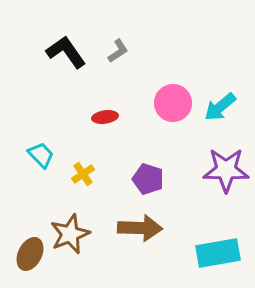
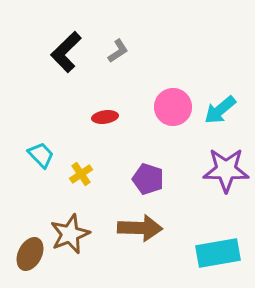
black L-shape: rotated 99 degrees counterclockwise
pink circle: moved 4 px down
cyan arrow: moved 3 px down
yellow cross: moved 2 px left
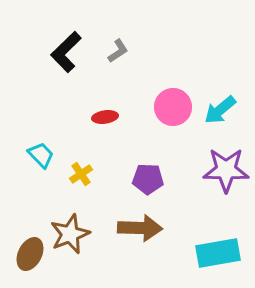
purple pentagon: rotated 16 degrees counterclockwise
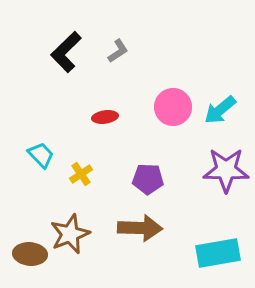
brown ellipse: rotated 68 degrees clockwise
